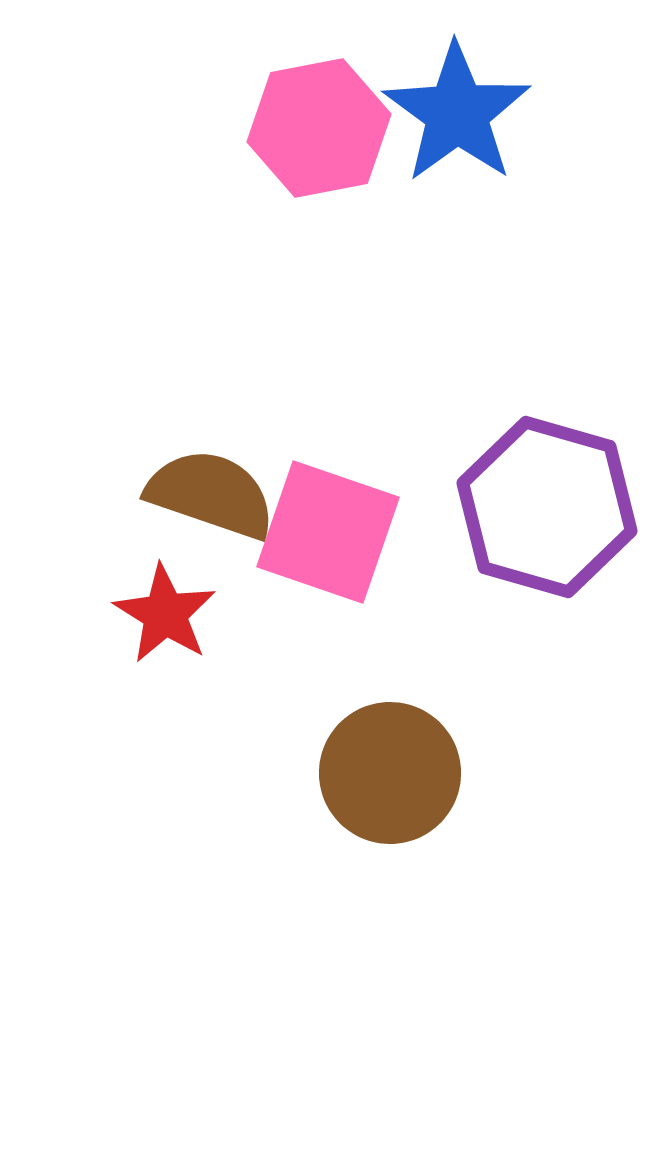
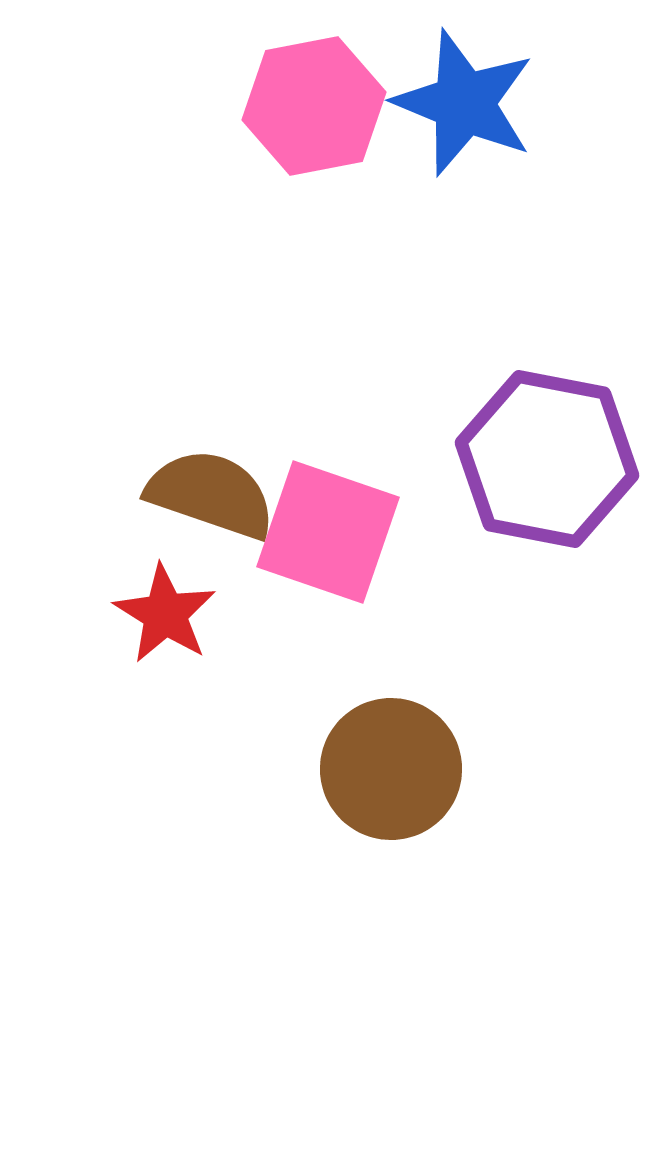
blue star: moved 7 px right, 10 px up; rotated 14 degrees counterclockwise
pink hexagon: moved 5 px left, 22 px up
purple hexagon: moved 48 px up; rotated 5 degrees counterclockwise
brown circle: moved 1 px right, 4 px up
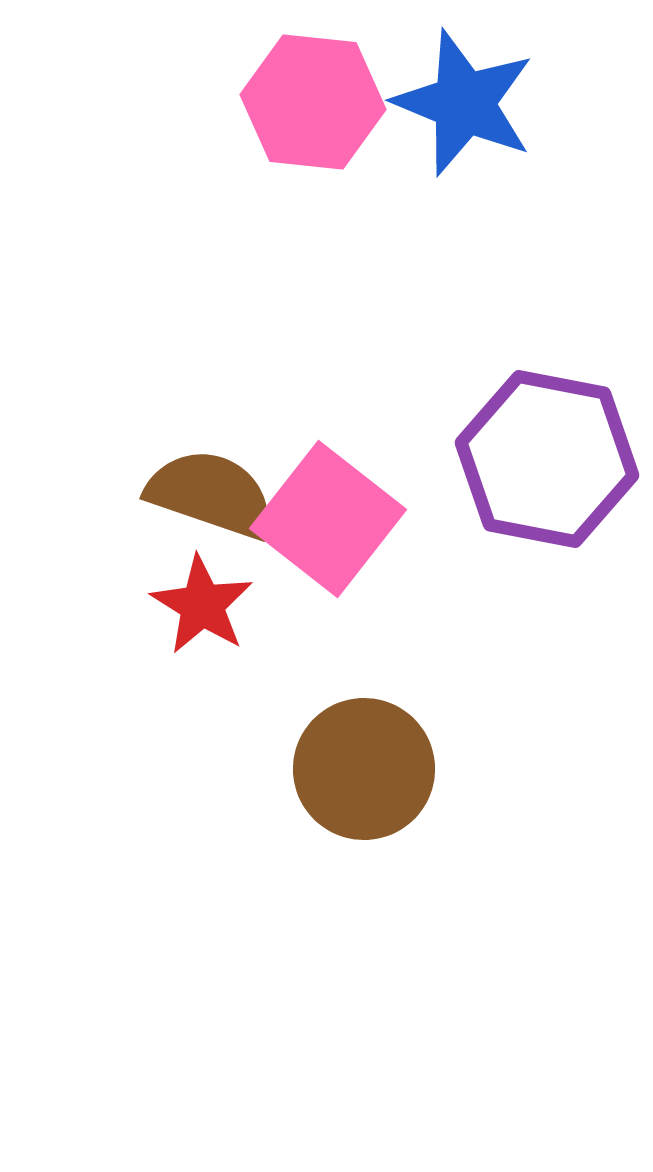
pink hexagon: moved 1 px left, 4 px up; rotated 17 degrees clockwise
pink square: moved 13 px up; rotated 19 degrees clockwise
red star: moved 37 px right, 9 px up
brown circle: moved 27 px left
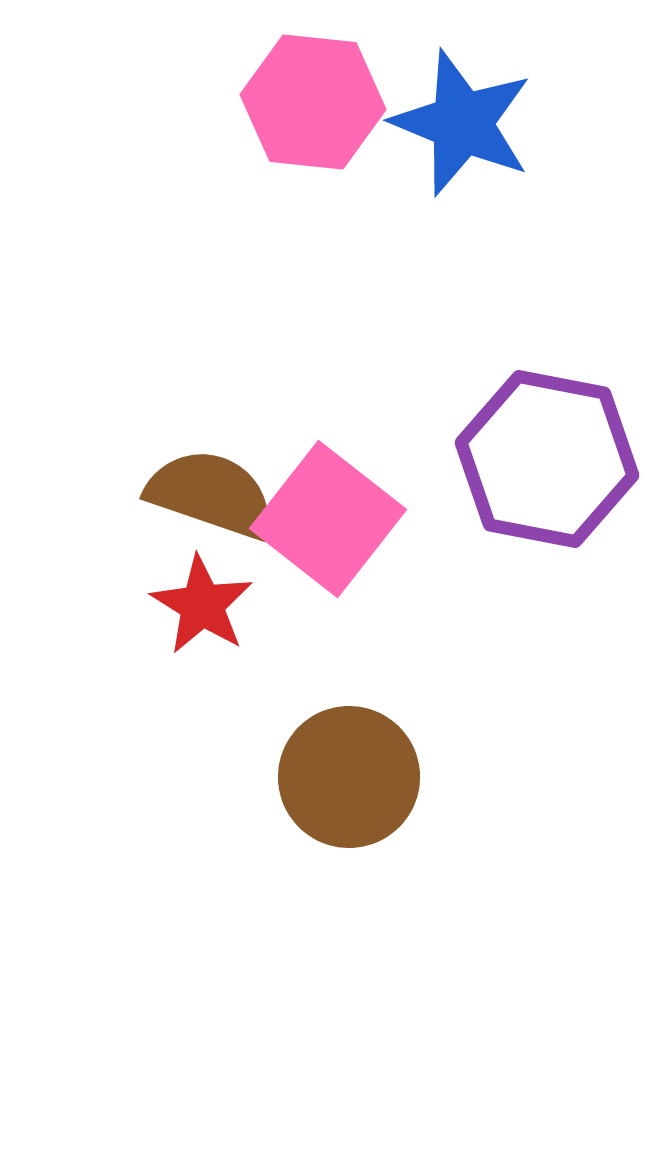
blue star: moved 2 px left, 20 px down
brown circle: moved 15 px left, 8 px down
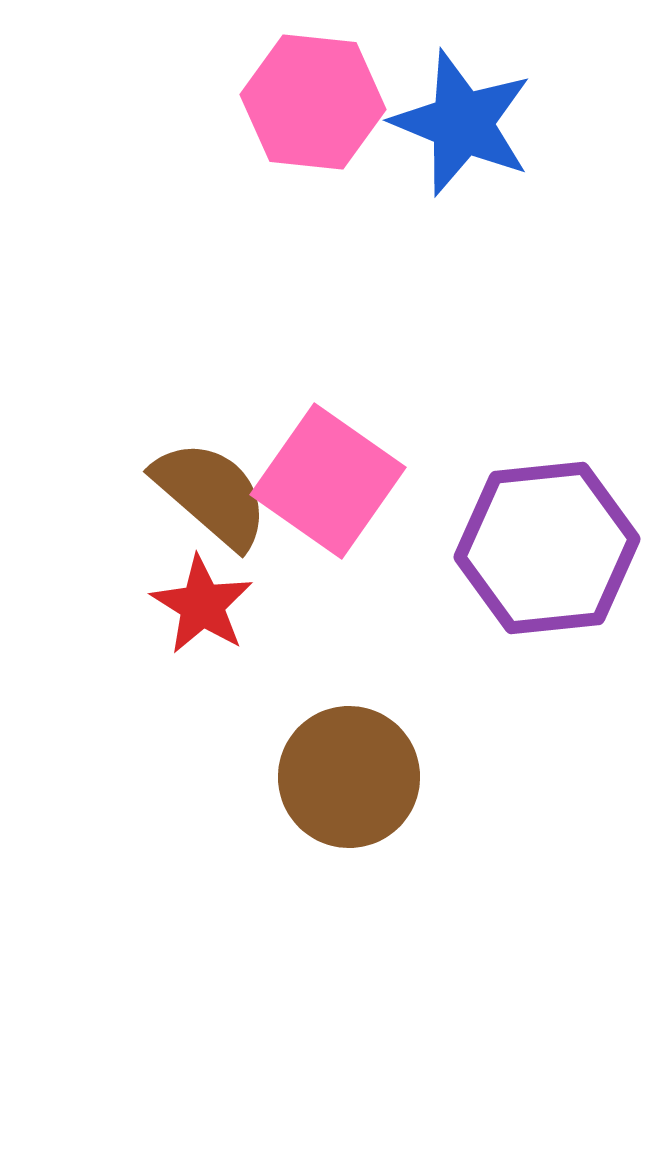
purple hexagon: moved 89 px down; rotated 17 degrees counterclockwise
brown semicircle: rotated 22 degrees clockwise
pink square: moved 38 px up; rotated 3 degrees counterclockwise
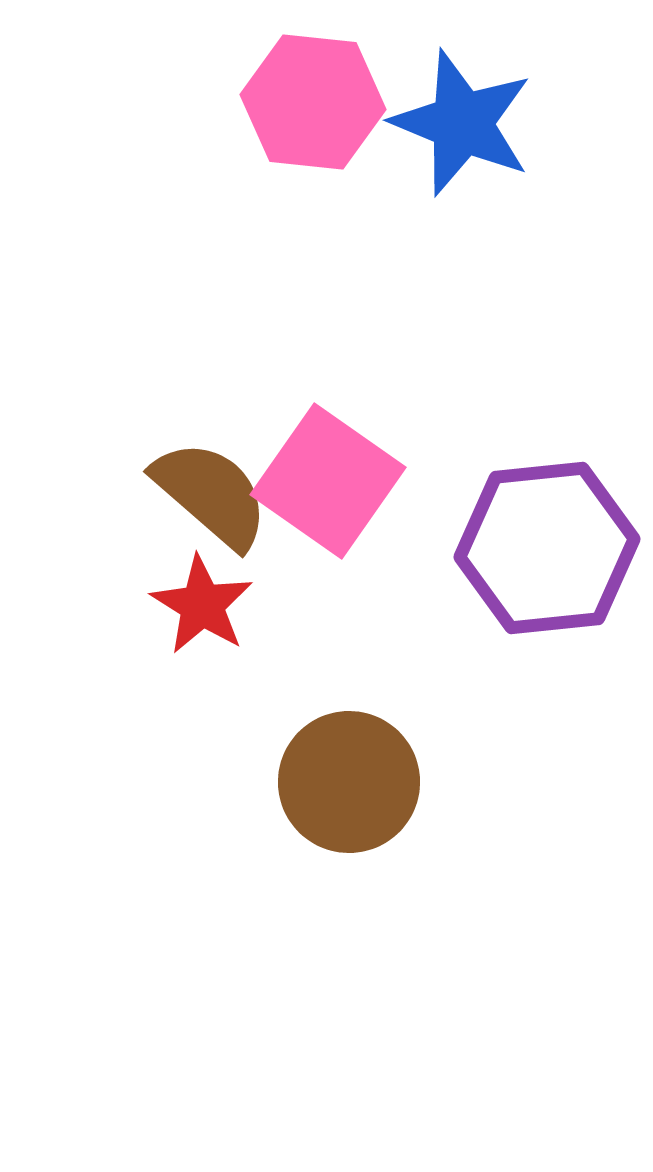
brown circle: moved 5 px down
